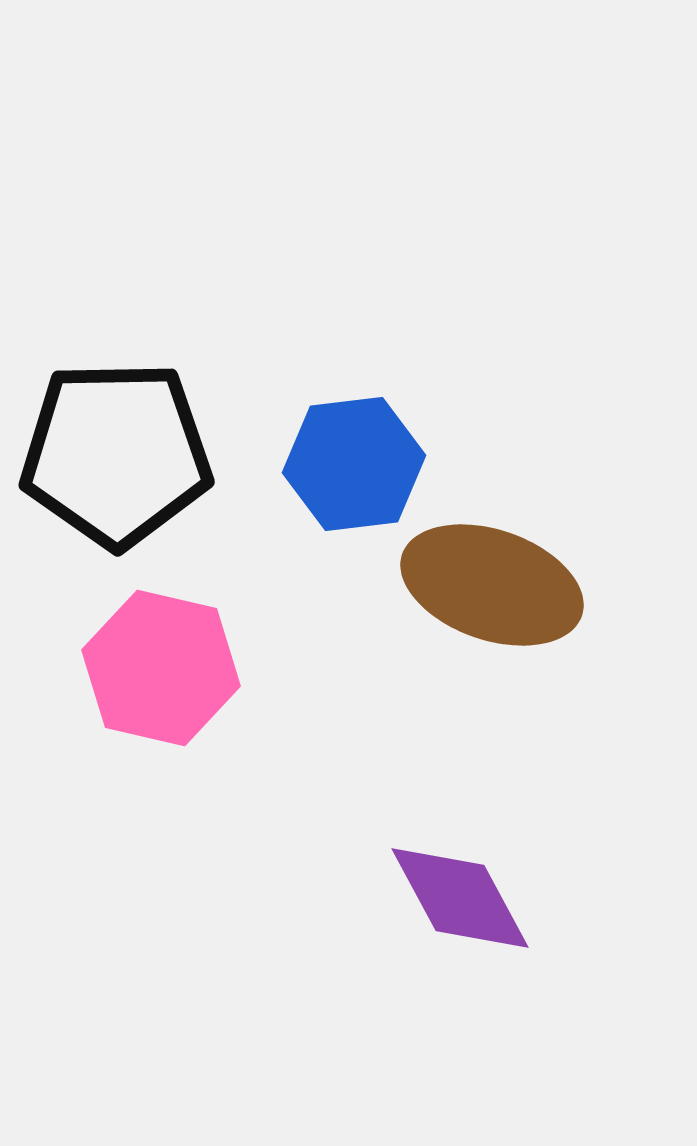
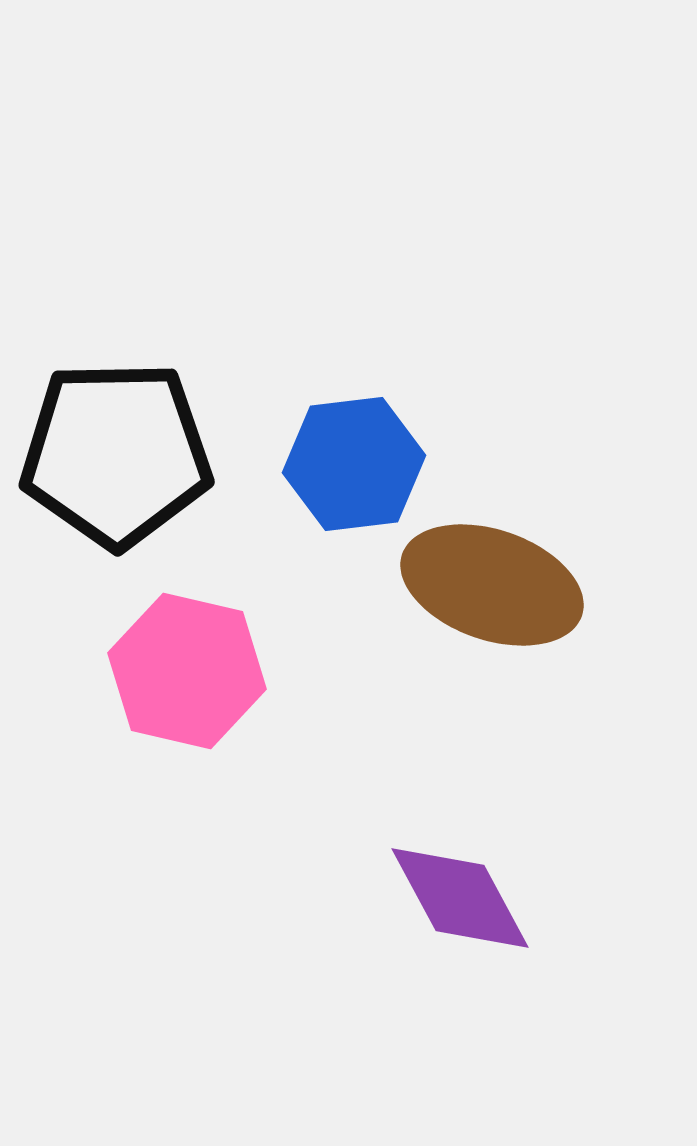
pink hexagon: moved 26 px right, 3 px down
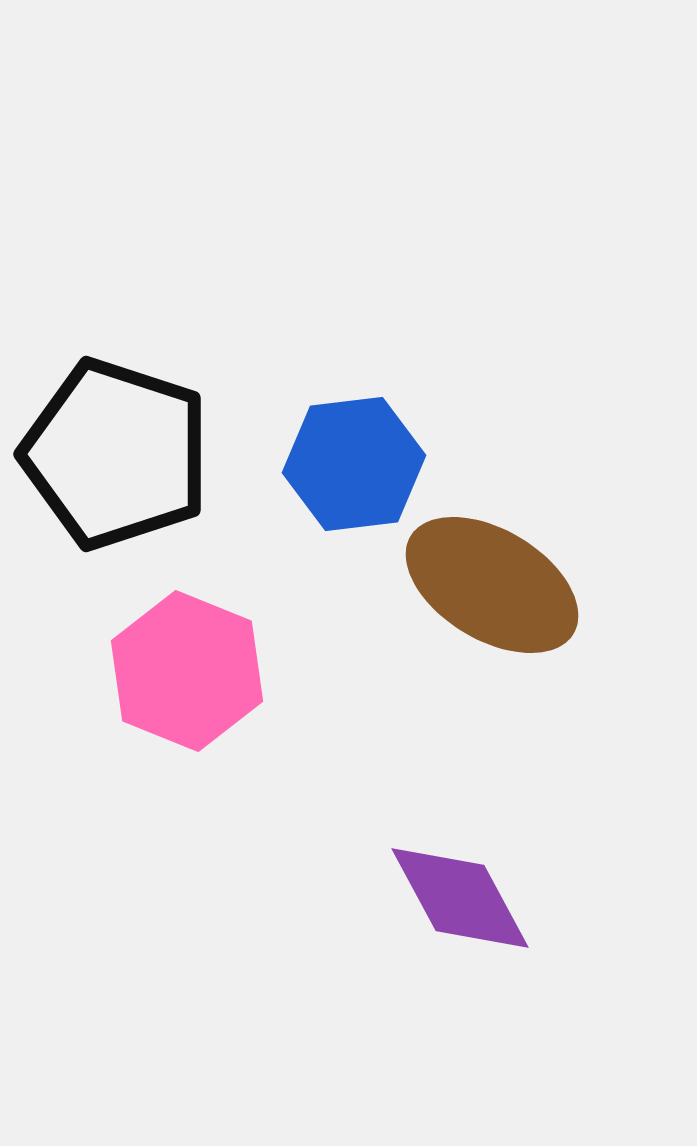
black pentagon: rotated 19 degrees clockwise
brown ellipse: rotated 12 degrees clockwise
pink hexagon: rotated 9 degrees clockwise
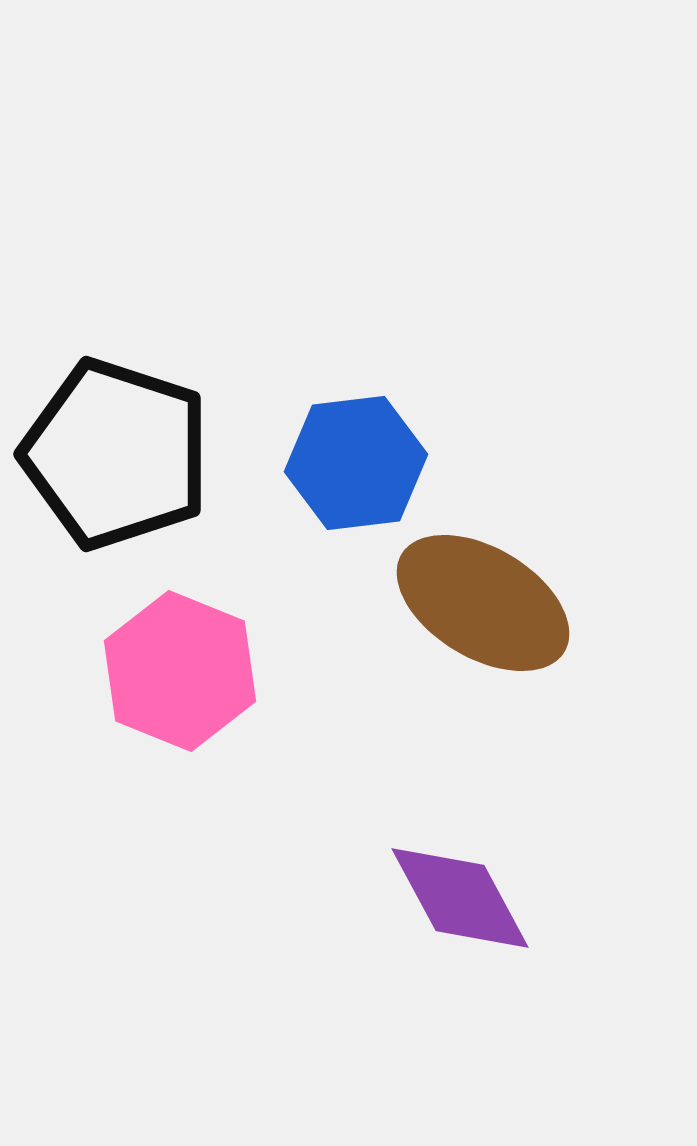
blue hexagon: moved 2 px right, 1 px up
brown ellipse: moved 9 px left, 18 px down
pink hexagon: moved 7 px left
